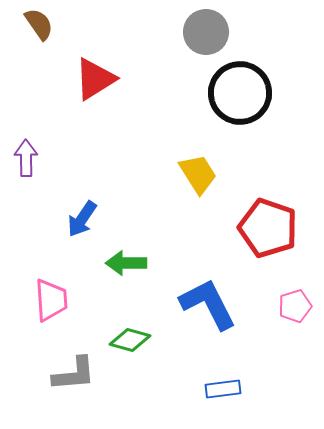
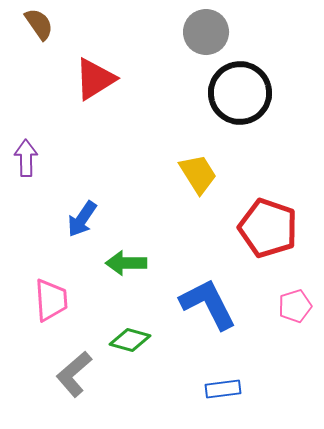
gray L-shape: rotated 144 degrees clockwise
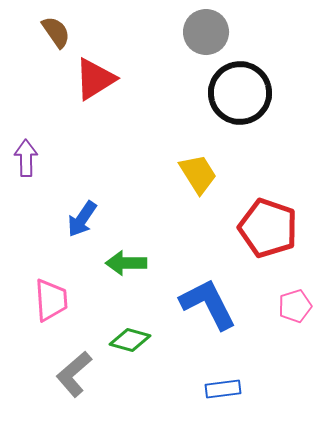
brown semicircle: moved 17 px right, 8 px down
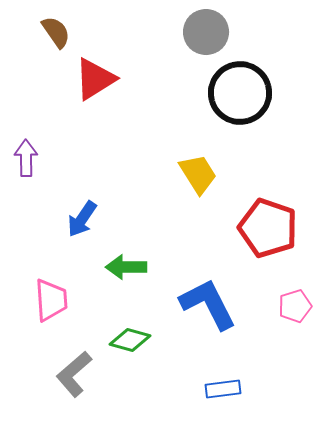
green arrow: moved 4 px down
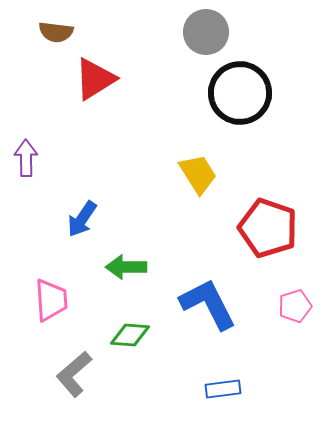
brown semicircle: rotated 132 degrees clockwise
green diamond: moved 5 px up; rotated 12 degrees counterclockwise
